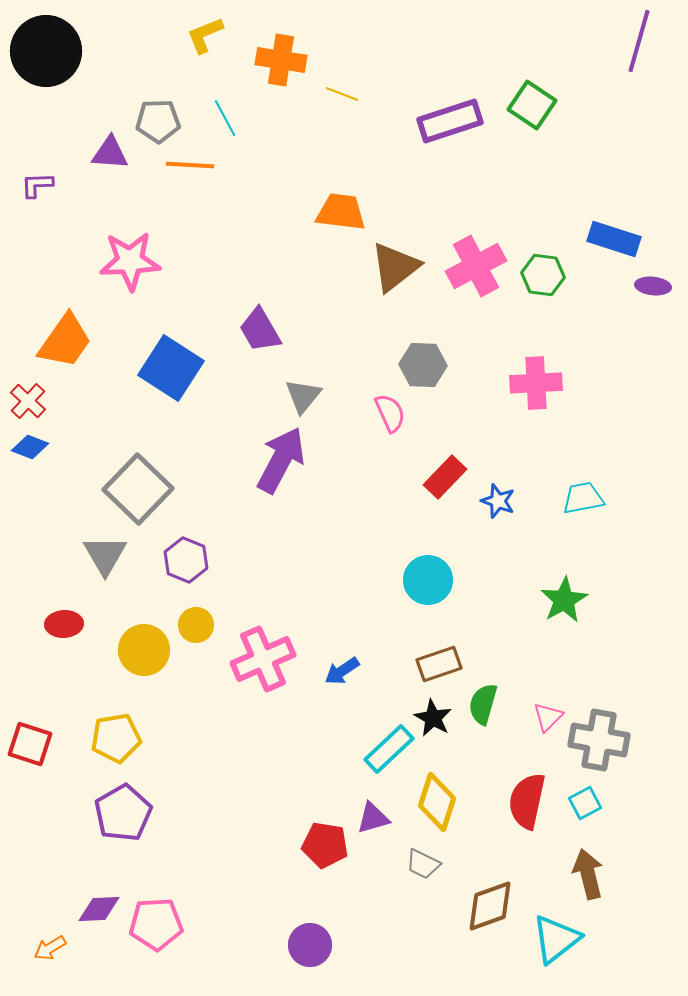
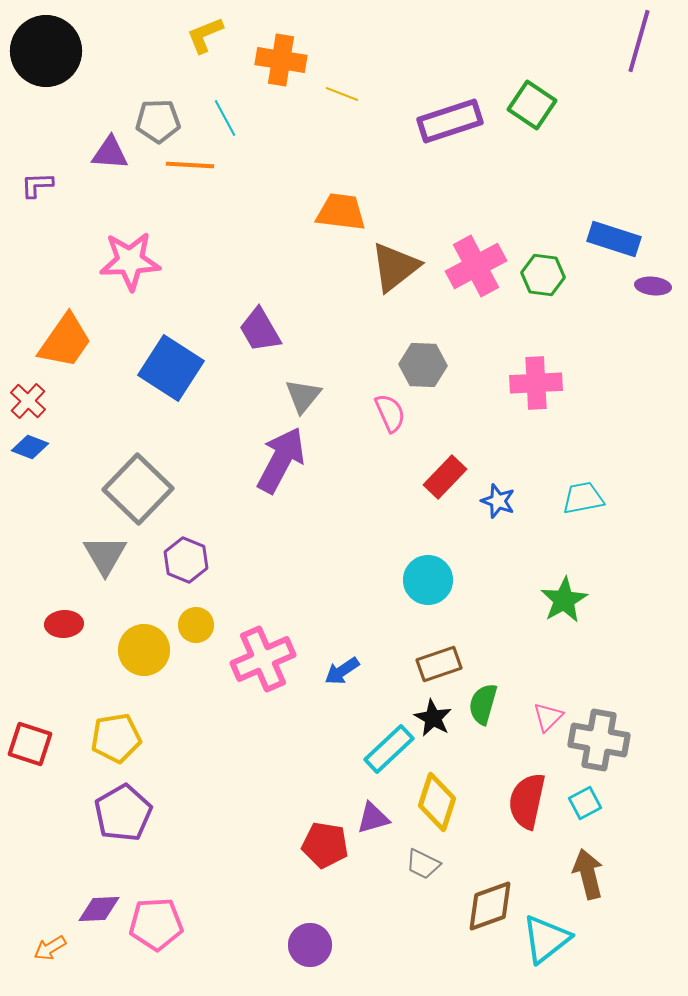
cyan triangle at (556, 939): moved 10 px left
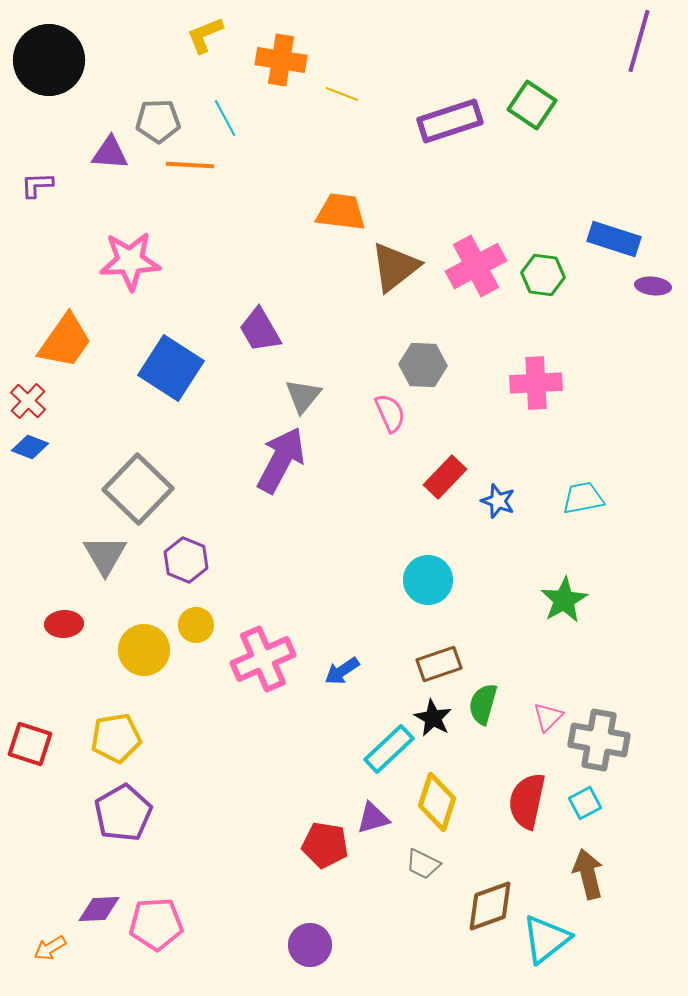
black circle at (46, 51): moved 3 px right, 9 px down
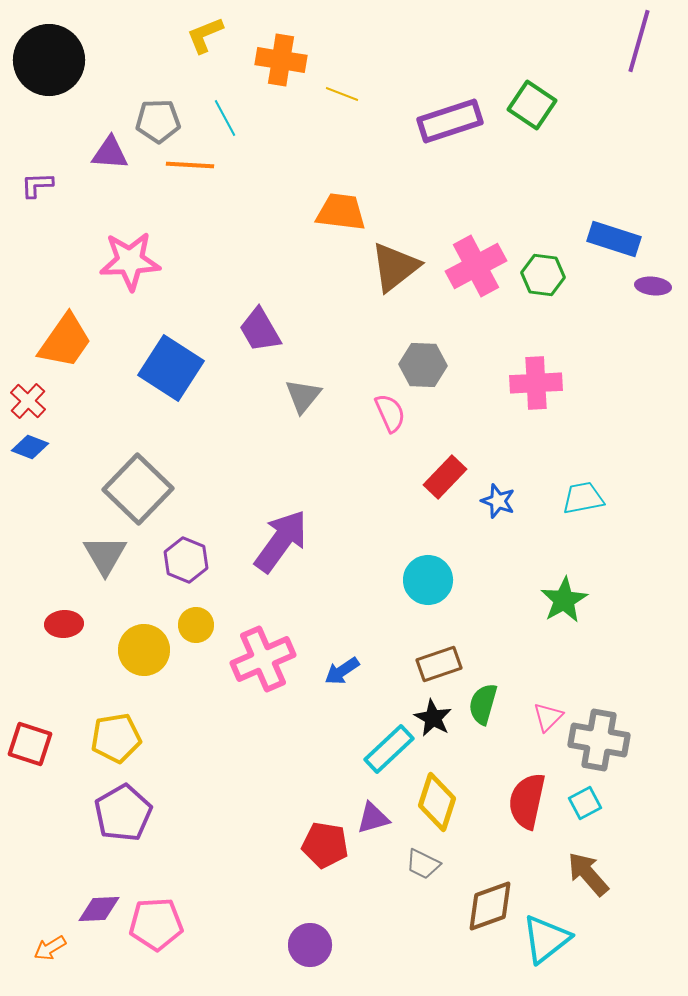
purple arrow at (281, 460): moved 81 px down; rotated 8 degrees clockwise
brown arrow at (588, 874): rotated 27 degrees counterclockwise
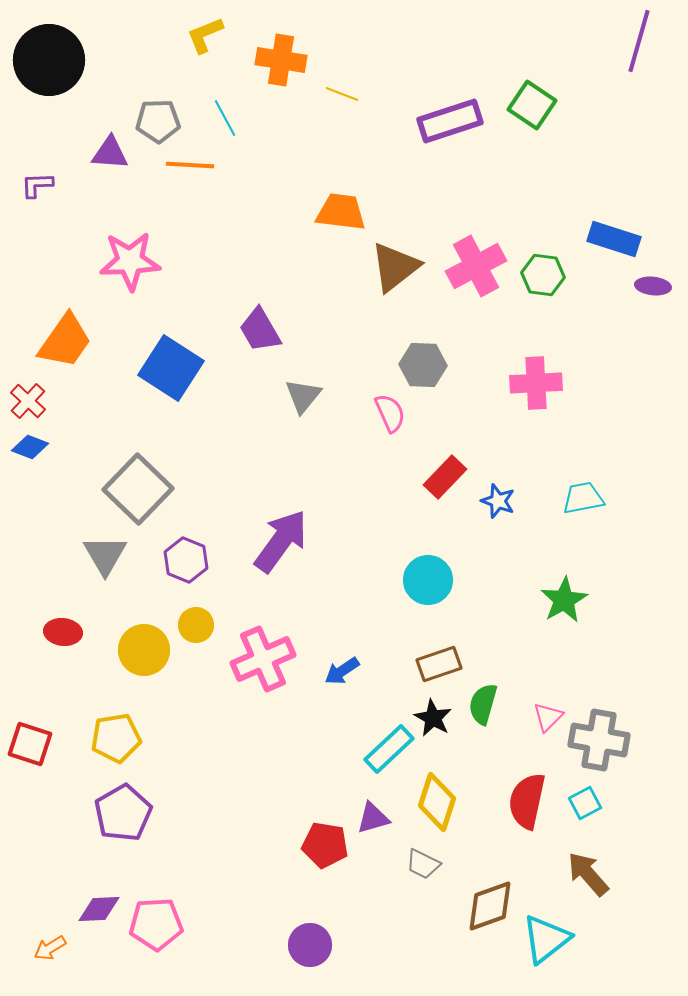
red ellipse at (64, 624): moved 1 px left, 8 px down; rotated 9 degrees clockwise
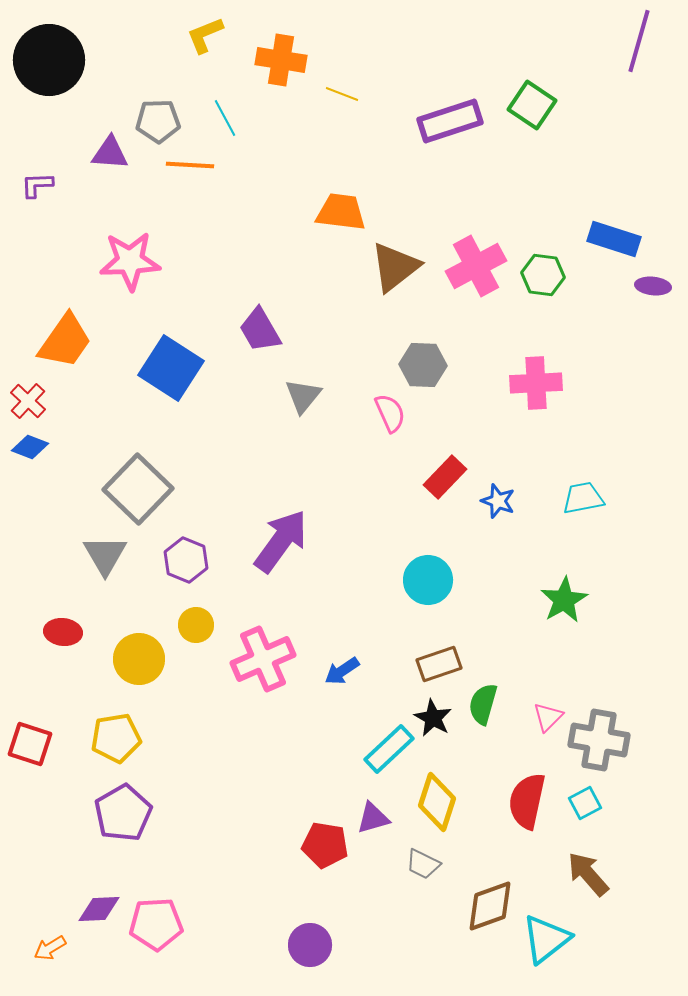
yellow circle at (144, 650): moved 5 px left, 9 px down
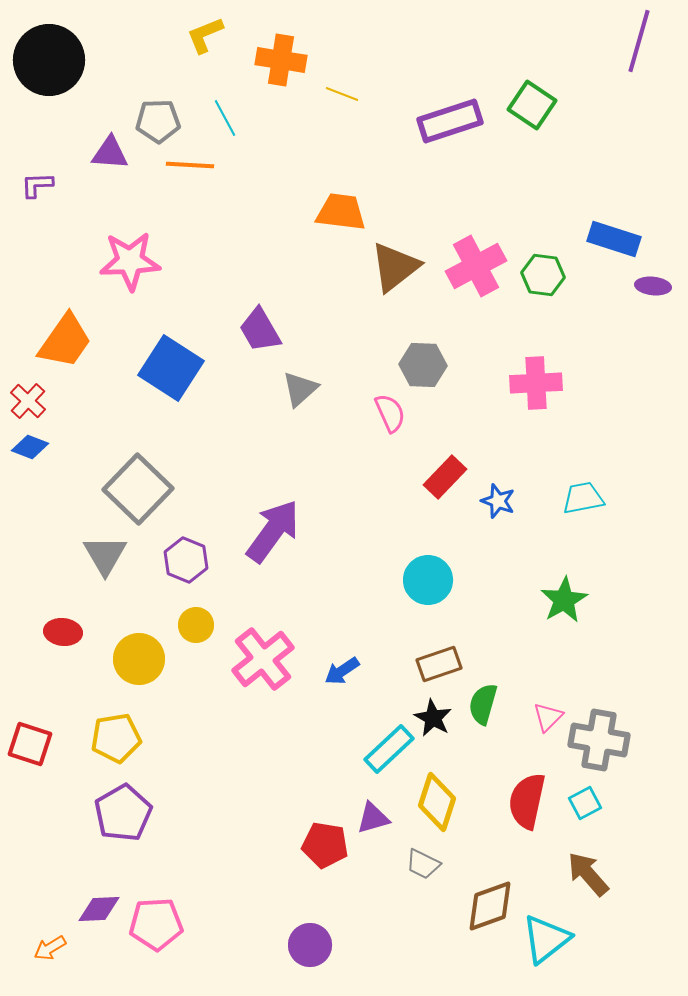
gray triangle at (303, 396): moved 3 px left, 7 px up; rotated 9 degrees clockwise
purple arrow at (281, 541): moved 8 px left, 10 px up
pink cross at (263, 659): rotated 14 degrees counterclockwise
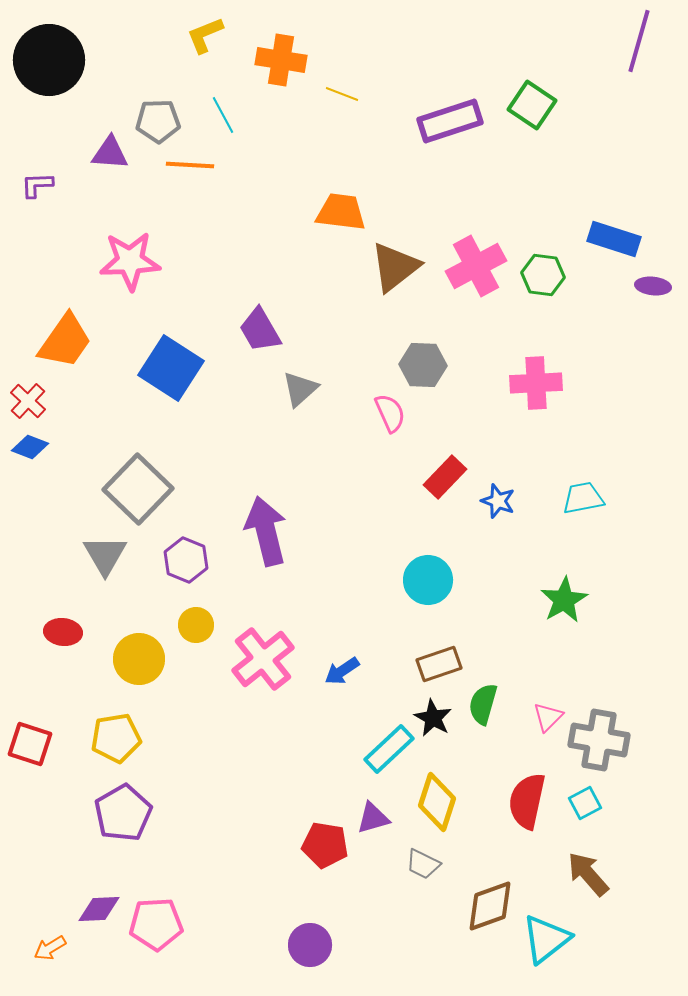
cyan line at (225, 118): moved 2 px left, 3 px up
purple arrow at (273, 531): moved 7 px left; rotated 50 degrees counterclockwise
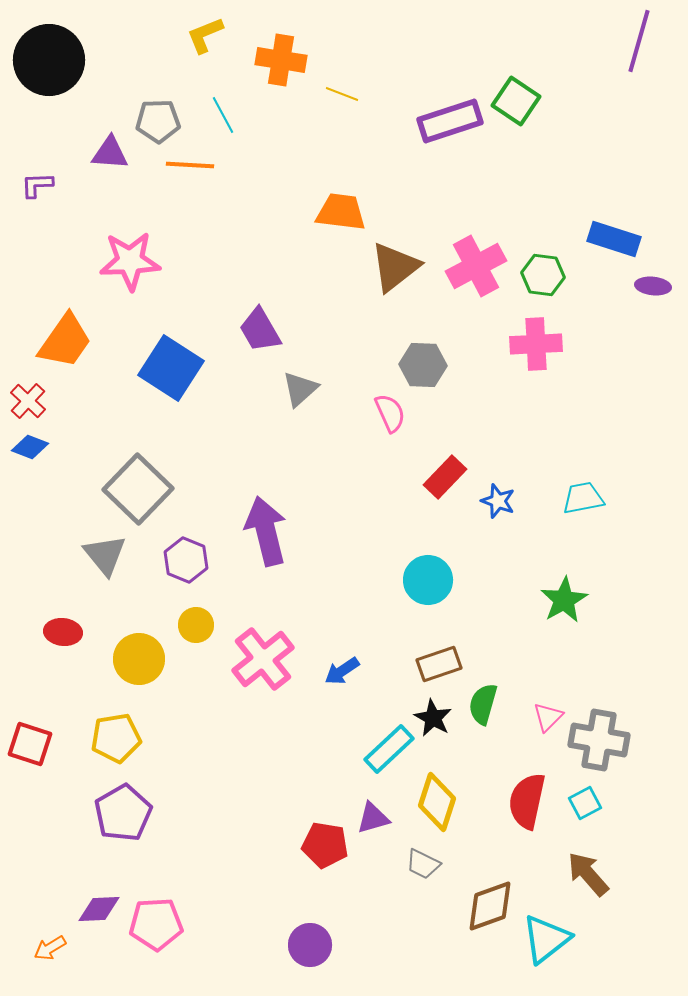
green square at (532, 105): moved 16 px left, 4 px up
pink cross at (536, 383): moved 39 px up
gray triangle at (105, 555): rotated 9 degrees counterclockwise
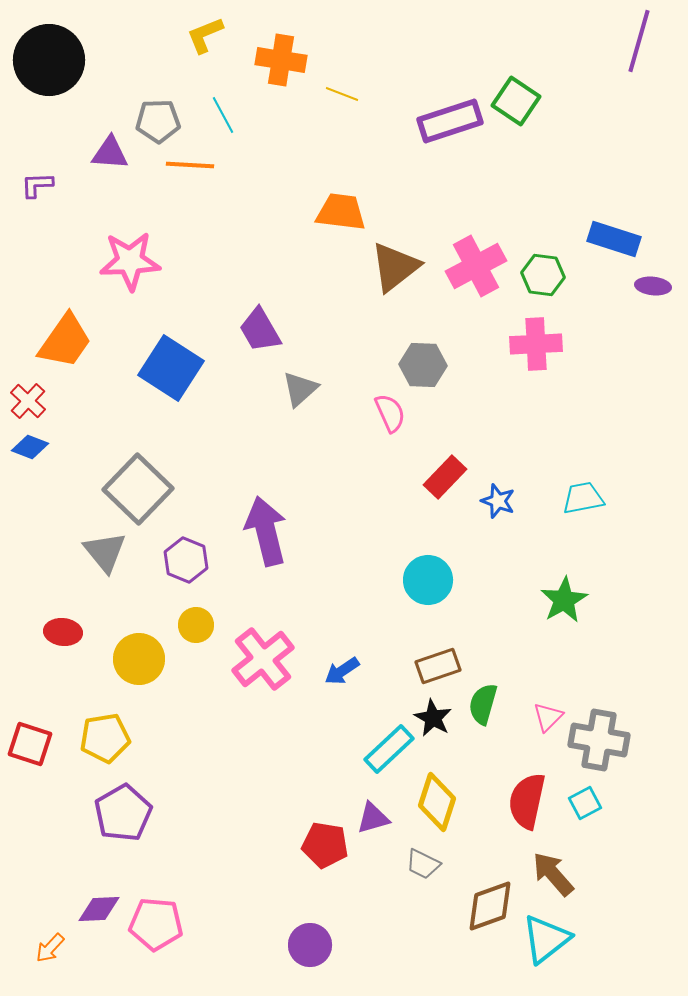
gray triangle at (105, 555): moved 3 px up
brown rectangle at (439, 664): moved 1 px left, 2 px down
yellow pentagon at (116, 738): moved 11 px left
brown arrow at (588, 874): moved 35 px left
pink pentagon at (156, 924): rotated 8 degrees clockwise
orange arrow at (50, 948): rotated 16 degrees counterclockwise
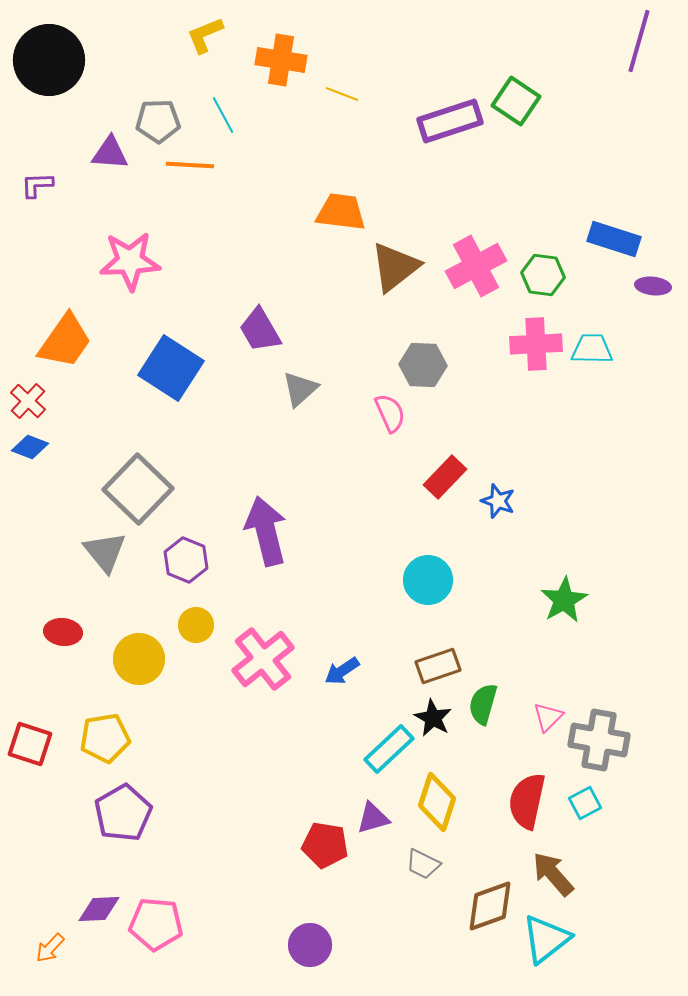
cyan trapezoid at (583, 498): moved 9 px right, 149 px up; rotated 12 degrees clockwise
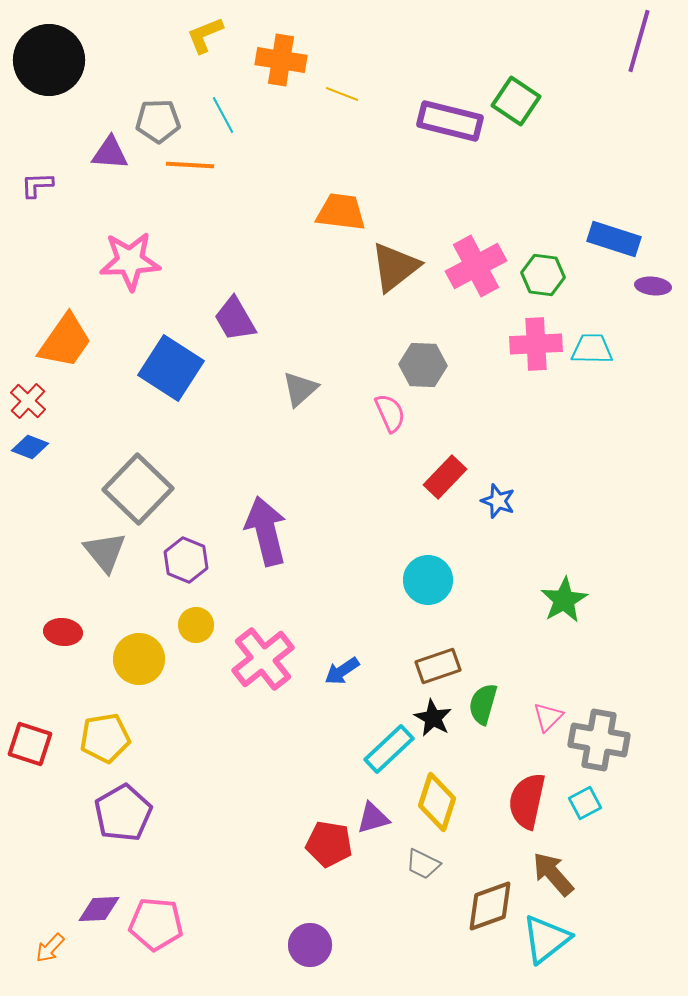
purple rectangle at (450, 121): rotated 32 degrees clockwise
purple trapezoid at (260, 330): moved 25 px left, 11 px up
red pentagon at (325, 845): moved 4 px right, 1 px up
